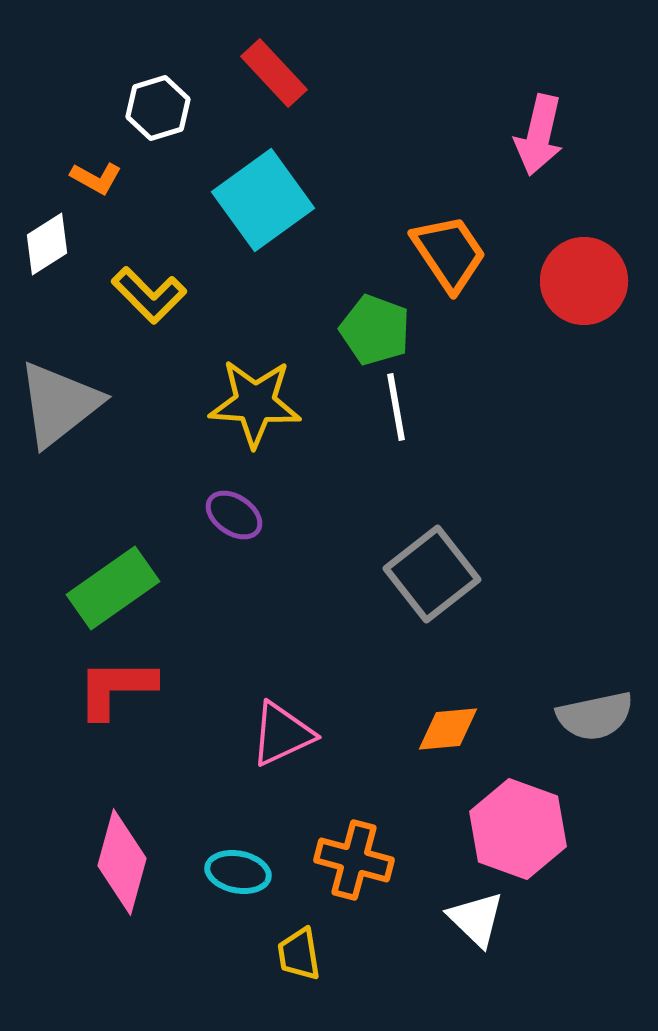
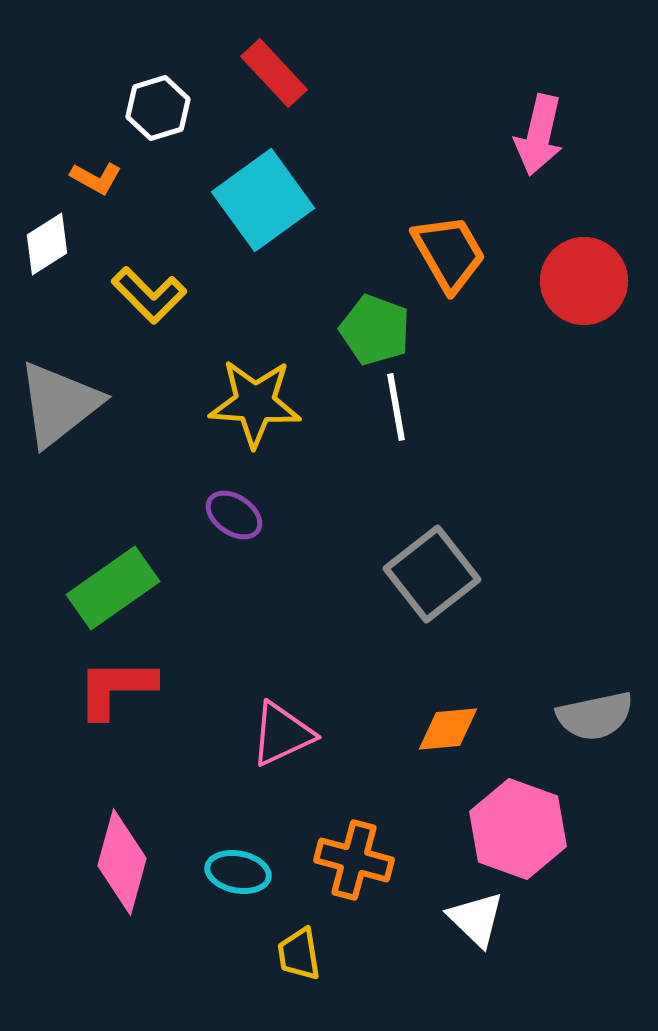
orange trapezoid: rotated 4 degrees clockwise
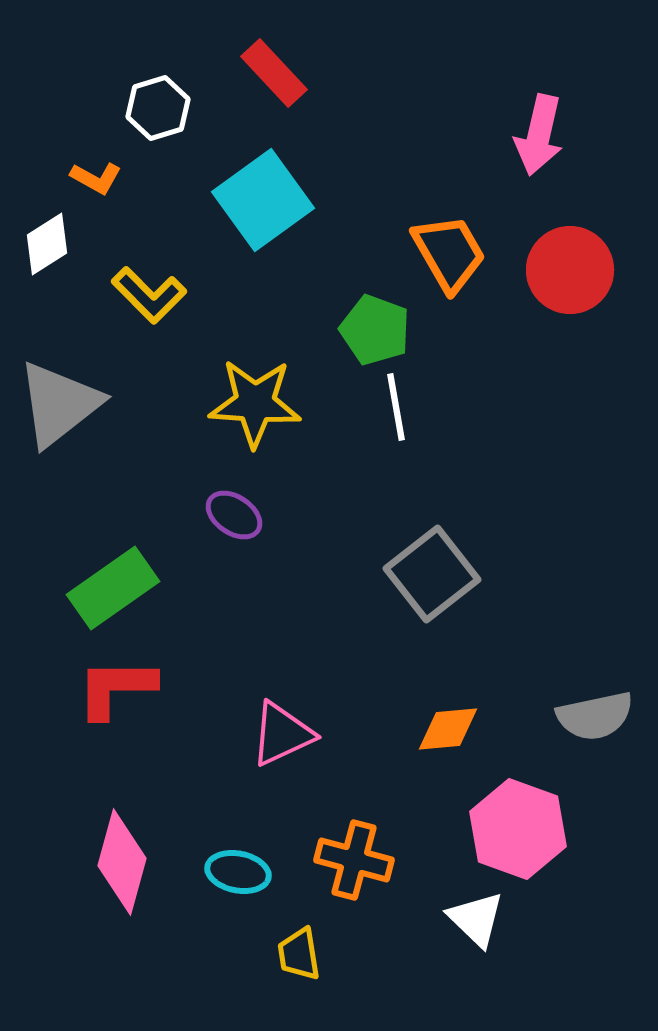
red circle: moved 14 px left, 11 px up
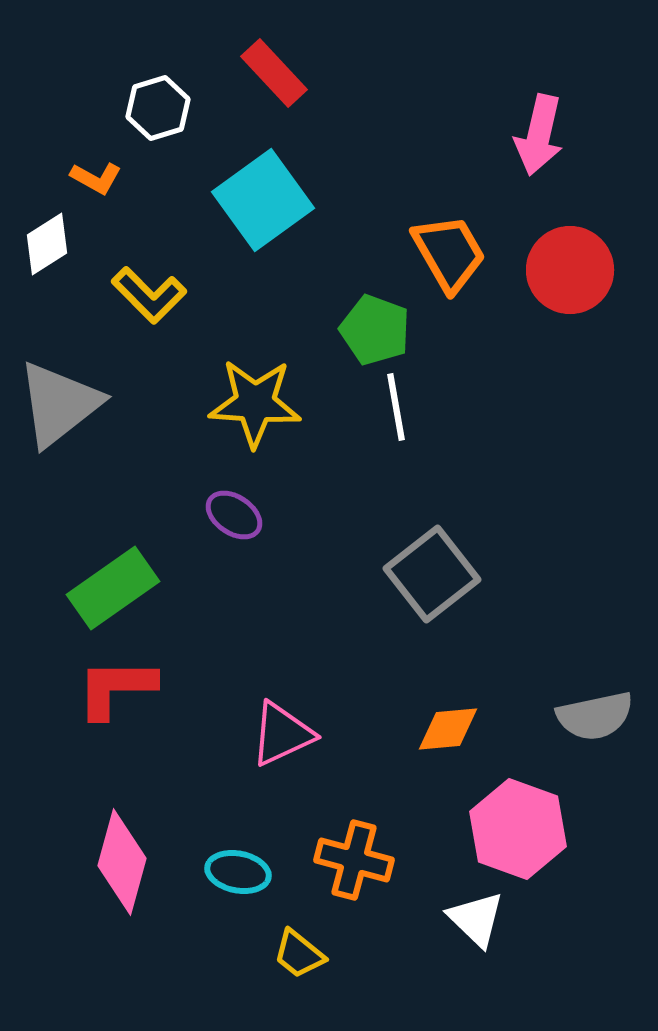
yellow trapezoid: rotated 42 degrees counterclockwise
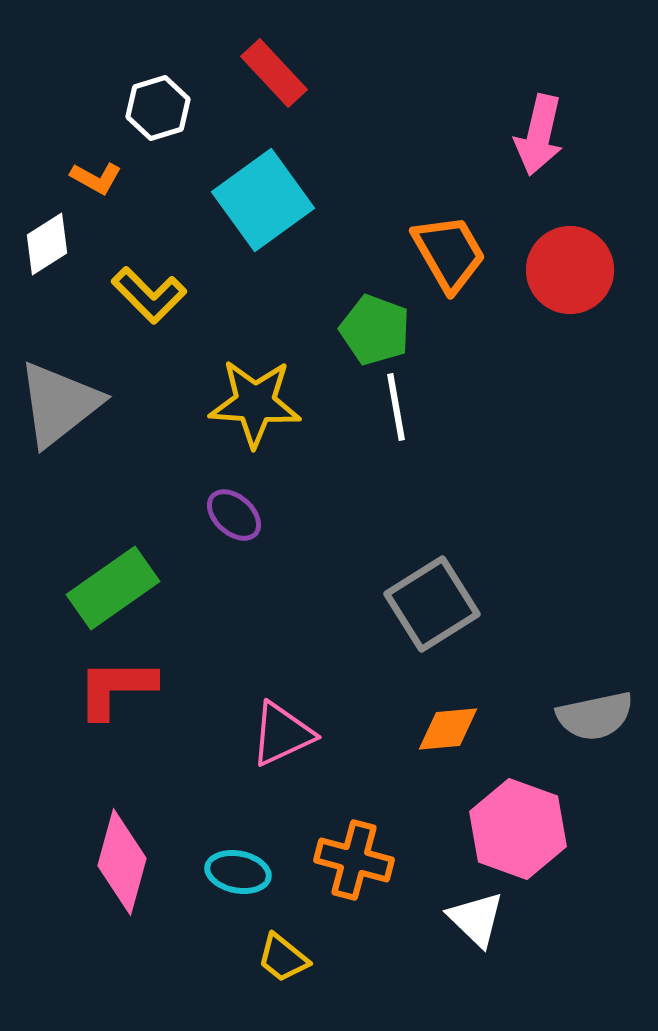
purple ellipse: rotated 8 degrees clockwise
gray square: moved 30 px down; rotated 6 degrees clockwise
yellow trapezoid: moved 16 px left, 4 px down
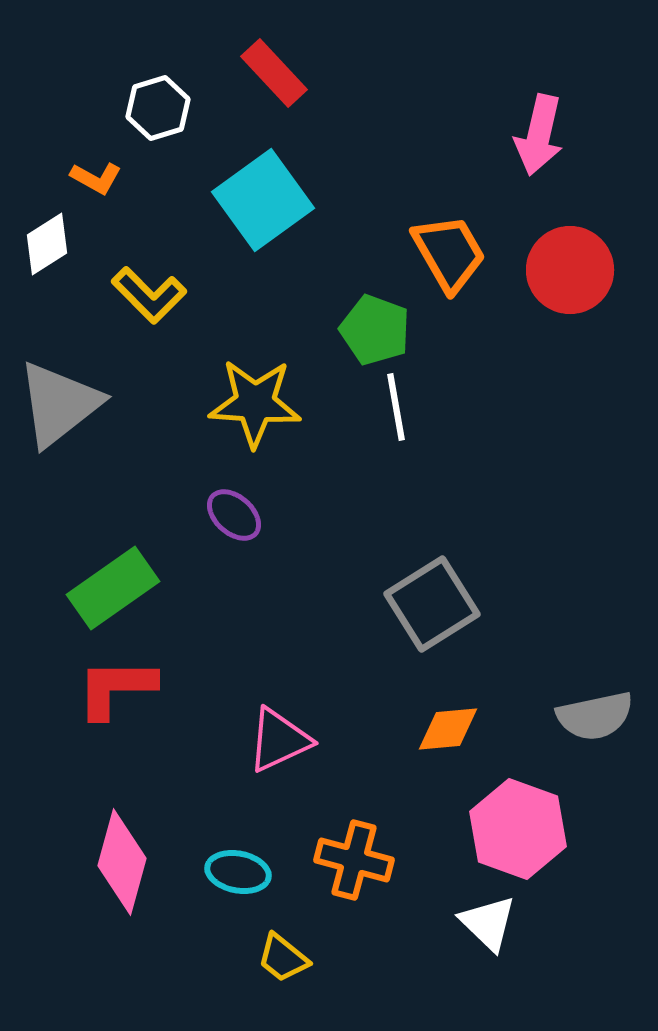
pink triangle: moved 3 px left, 6 px down
white triangle: moved 12 px right, 4 px down
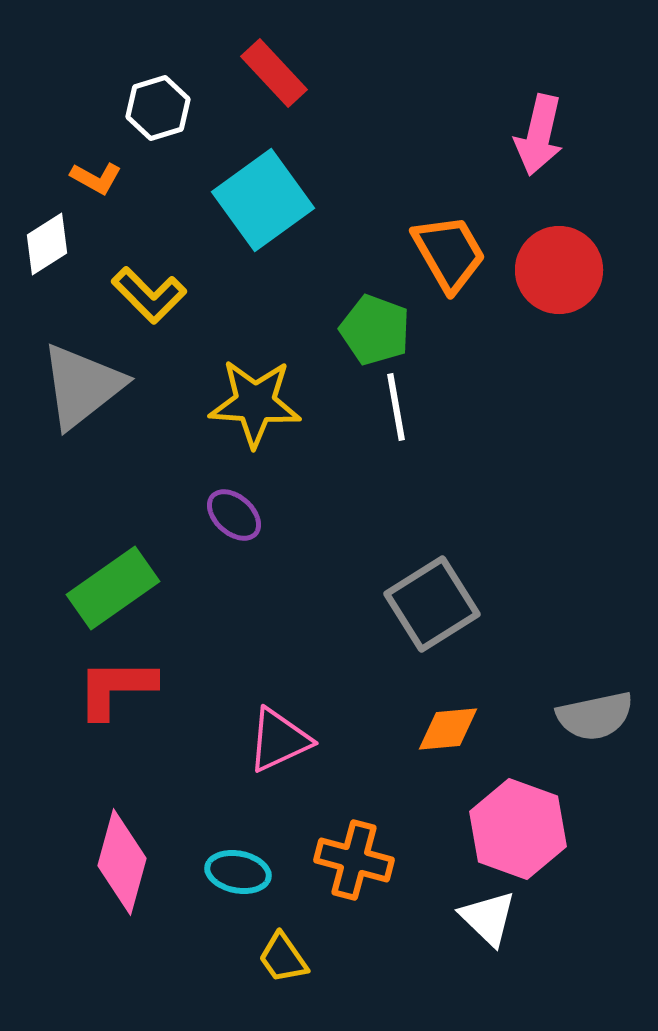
red circle: moved 11 px left
gray triangle: moved 23 px right, 18 px up
white triangle: moved 5 px up
yellow trapezoid: rotated 16 degrees clockwise
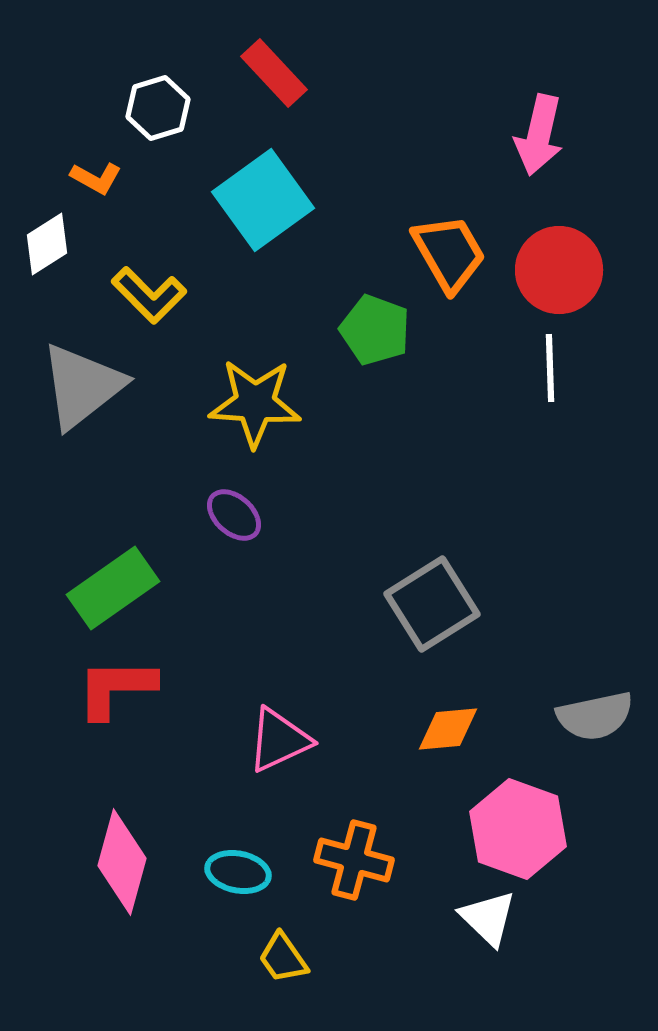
white line: moved 154 px right, 39 px up; rotated 8 degrees clockwise
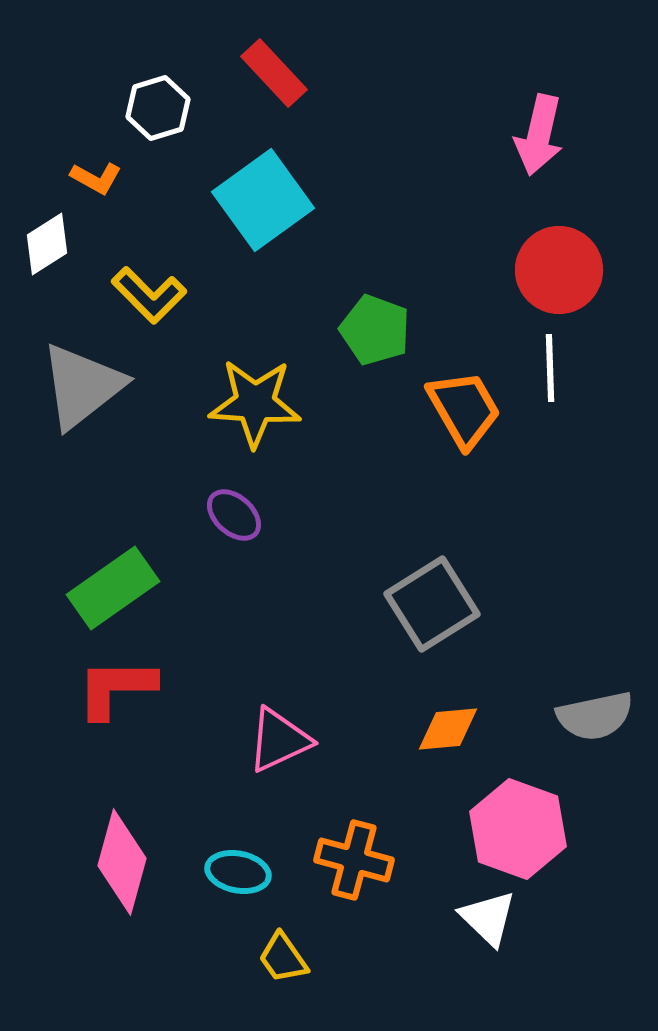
orange trapezoid: moved 15 px right, 156 px down
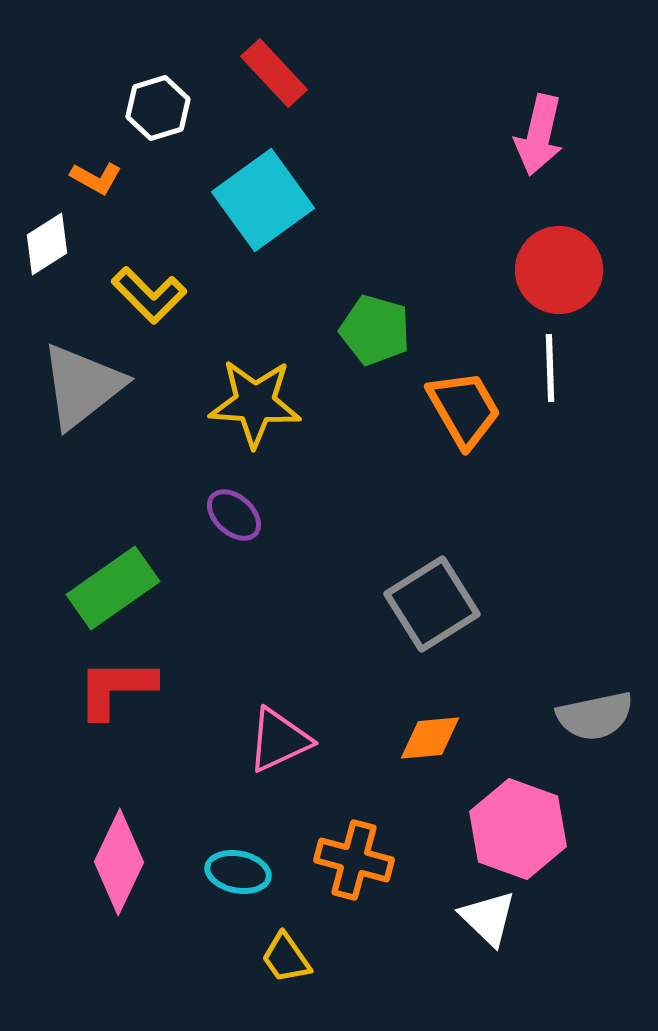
green pentagon: rotated 4 degrees counterclockwise
orange diamond: moved 18 px left, 9 px down
pink diamond: moved 3 px left; rotated 10 degrees clockwise
yellow trapezoid: moved 3 px right
